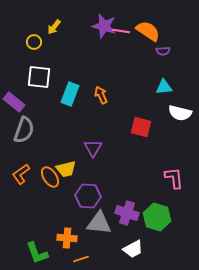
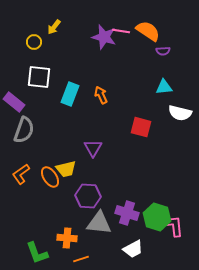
purple star: moved 11 px down
pink L-shape: moved 48 px down
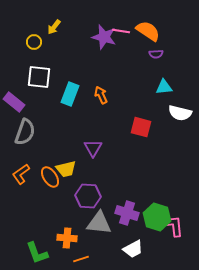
purple semicircle: moved 7 px left, 3 px down
gray semicircle: moved 1 px right, 2 px down
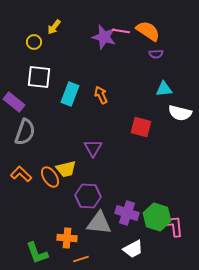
cyan triangle: moved 2 px down
orange L-shape: rotated 80 degrees clockwise
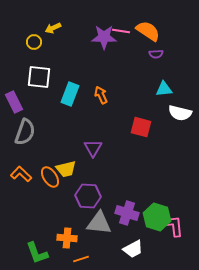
yellow arrow: moved 1 px left, 1 px down; rotated 28 degrees clockwise
purple star: rotated 15 degrees counterclockwise
purple rectangle: rotated 25 degrees clockwise
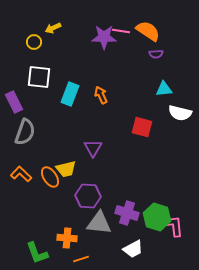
red square: moved 1 px right
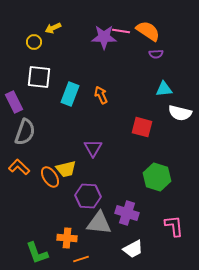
orange L-shape: moved 2 px left, 7 px up
green hexagon: moved 40 px up
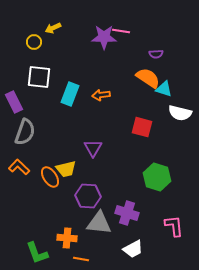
orange semicircle: moved 47 px down
cyan triangle: rotated 24 degrees clockwise
orange arrow: rotated 72 degrees counterclockwise
orange line: rotated 28 degrees clockwise
